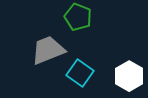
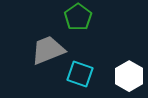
green pentagon: rotated 16 degrees clockwise
cyan square: moved 1 px down; rotated 16 degrees counterclockwise
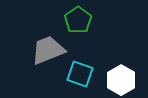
green pentagon: moved 3 px down
white hexagon: moved 8 px left, 4 px down
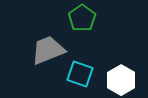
green pentagon: moved 4 px right, 2 px up
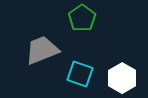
gray trapezoid: moved 6 px left
white hexagon: moved 1 px right, 2 px up
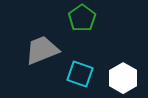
white hexagon: moved 1 px right
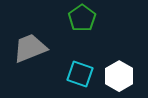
gray trapezoid: moved 12 px left, 2 px up
white hexagon: moved 4 px left, 2 px up
